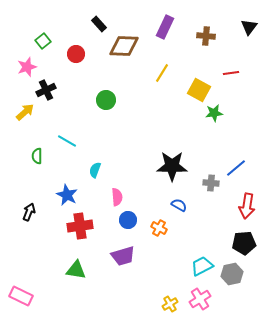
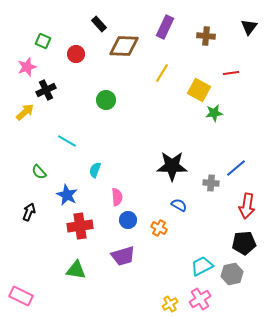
green square: rotated 28 degrees counterclockwise
green semicircle: moved 2 px right, 16 px down; rotated 42 degrees counterclockwise
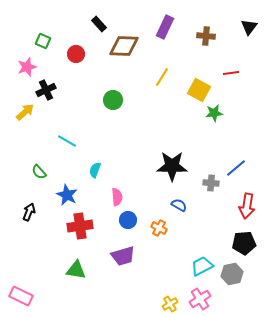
yellow line: moved 4 px down
green circle: moved 7 px right
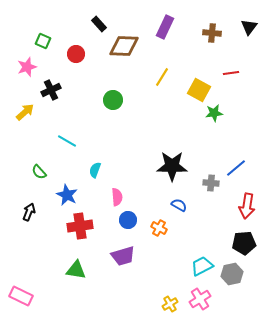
brown cross: moved 6 px right, 3 px up
black cross: moved 5 px right
